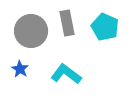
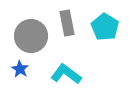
cyan pentagon: rotated 8 degrees clockwise
gray circle: moved 5 px down
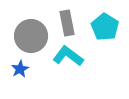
blue star: rotated 12 degrees clockwise
cyan L-shape: moved 2 px right, 18 px up
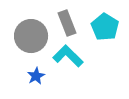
gray rectangle: rotated 10 degrees counterclockwise
cyan L-shape: rotated 8 degrees clockwise
blue star: moved 16 px right, 7 px down
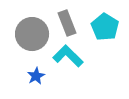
gray circle: moved 1 px right, 2 px up
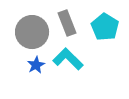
gray circle: moved 2 px up
cyan L-shape: moved 3 px down
blue star: moved 11 px up
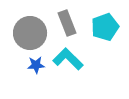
cyan pentagon: rotated 20 degrees clockwise
gray circle: moved 2 px left, 1 px down
blue star: rotated 24 degrees clockwise
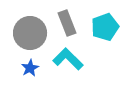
blue star: moved 6 px left, 3 px down; rotated 24 degrees counterclockwise
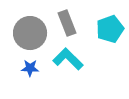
cyan pentagon: moved 5 px right, 2 px down
blue star: rotated 30 degrees clockwise
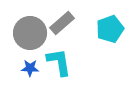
gray rectangle: moved 5 px left; rotated 70 degrees clockwise
cyan L-shape: moved 9 px left, 3 px down; rotated 36 degrees clockwise
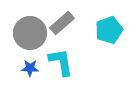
cyan pentagon: moved 1 px left, 1 px down
cyan L-shape: moved 2 px right
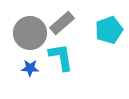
cyan L-shape: moved 5 px up
